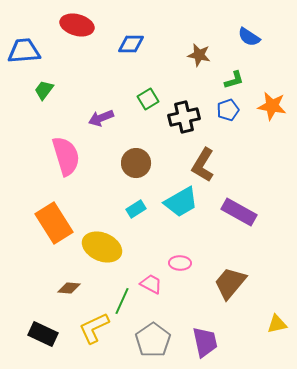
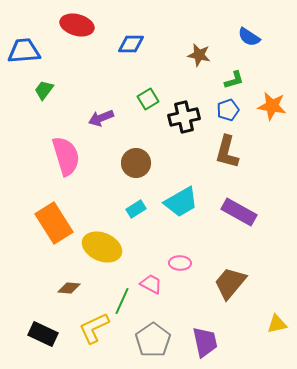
brown L-shape: moved 24 px right, 13 px up; rotated 16 degrees counterclockwise
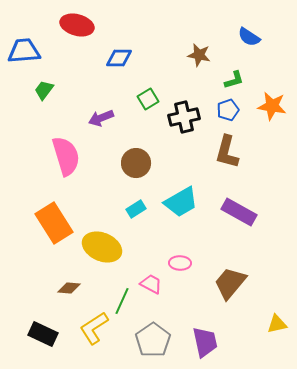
blue diamond: moved 12 px left, 14 px down
yellow L-shape: rotated 8 degrees counterclockwise
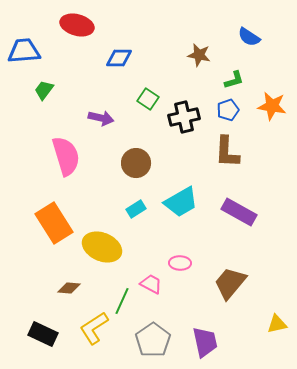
green square: rotated 25 degrees counterclockwise
purple arrow: rotated 145 degrees counterclockwise
brown L-shape: rotated 12 degrees counterclockwise
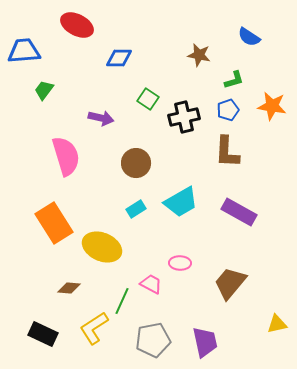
red ellipse: rotated 12 degrees clockwise
gray pentagon: rotated 24 degrees clockwise
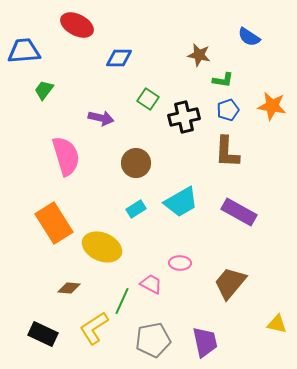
green L-shape: moved 11 px left; rotated 25 degrees clockwise
yellow triangle: rotated 25 degrees clockwise
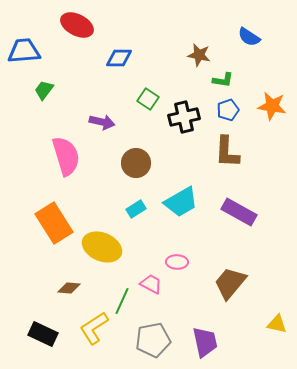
purple arrow: moved 1 px right, 4 px down
pink ellipse: moved 3 px left, 1 px up
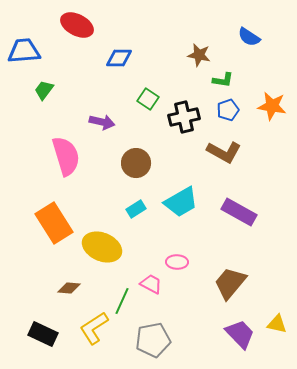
brown L-shape: moved 3 px left; rotated 64 degrees counterclockwise
purple trapezoid: moved 35 px right, 8 px up; rotated 32 degrees counterclockwise
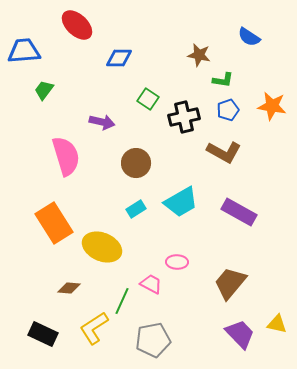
red ellipse: rotated 16 degrees clockwise
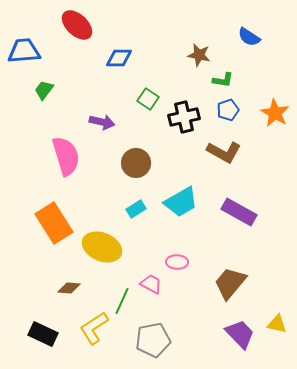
orange star: moved 3 px right, 7 px down; rotated 20 degrees clockwise
